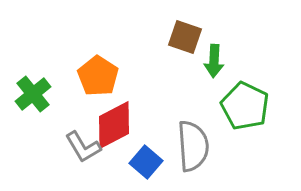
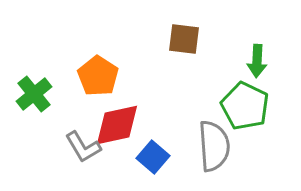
brown square: moved 1 px left, 2 px down; rotated 12 degrees counterclockwise
green arrow: moved 43 px right
green cross: moved 1 px right
red diamond: moved 3 px right; rotated 15 degrees clockwise
gray semicircle: moved 21 px right
blue square: moved 7 px right, 5 px up
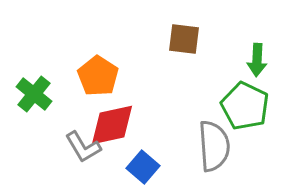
green arrow: moved 1 px up
green cross: rotated 12 degrees counterclockwise
red diamond: moved 5 px left
blue square: moved 10 px left, 10 px down
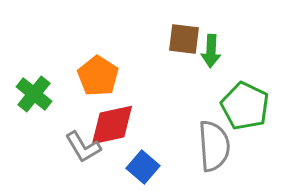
green arrow: moved 46 px left, 9 px up
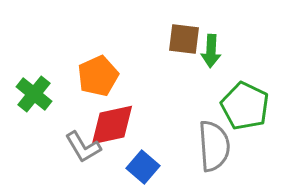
orange pentagon: rotated 15 degrees clockwise
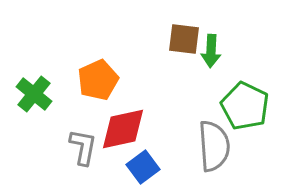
orange pentagon: moved 4 px down
red diamond: moved 11 px right, 4 px down
gray L-shape: rotated 138 degrees counterclockwise
blue square: rotated 12 degrees clockwise
